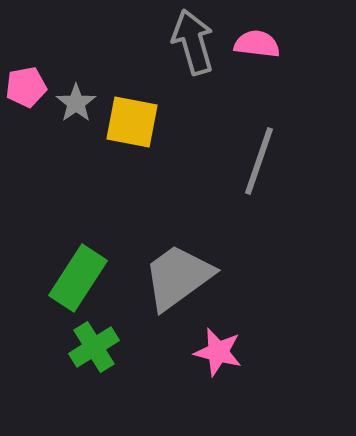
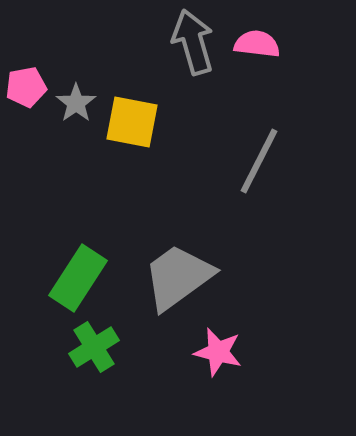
gray line: rotated 8 degrees clockwise
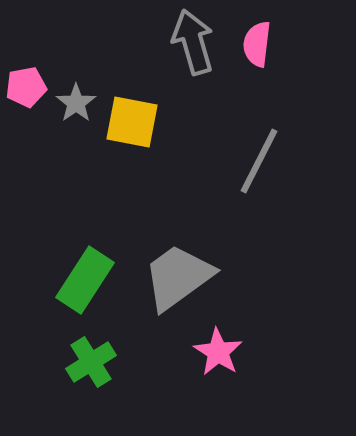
pink semicircle: rotated 90 degrees counterclockwise
green rectangle: moved 7 px right, 2 px down
green cross: moved 3 px left, 15 px down
pink star: rotated 18 degrees clockwise
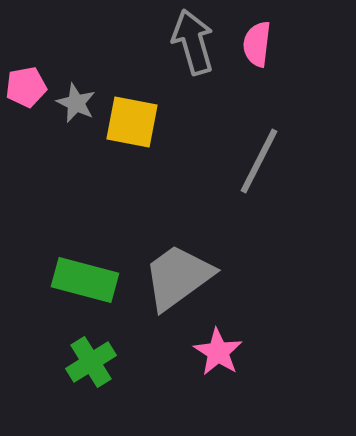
gray star: rotated 12 degrees counterclockwise
green rectangle: rotated 72 degrees clockwise
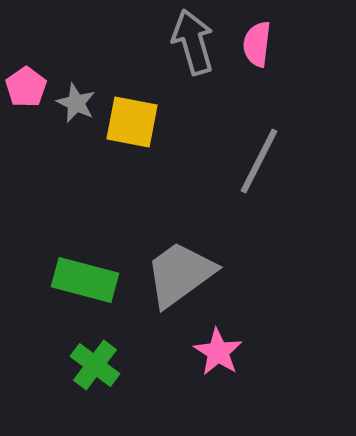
pink pentagon: rotated 24 degrees counterclockwise
gray trapezoid: moved 2 px right, 3 px up
green cross: moved 4 px right, 3 px down; rotated 21 degrees counterclockwise
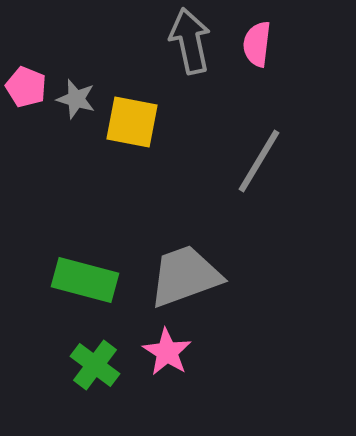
gray arrow: moved 3 px left, 1 px up; rotated 4 degrees clockwise
pink pentagon: rotated 15 degrees counterclockwise
gray star: moved 4 px up; rotated 9 degrees counterclockwise
gray line: rotated 4 degrees clockwise
gray trapezoid: moved 5 px right, 2 px down; rotated 16 degrees clockwise
pink star: moved 51 px left
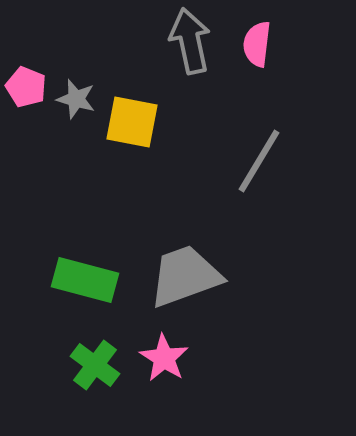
pink star: moved 3 px left, 6 px down
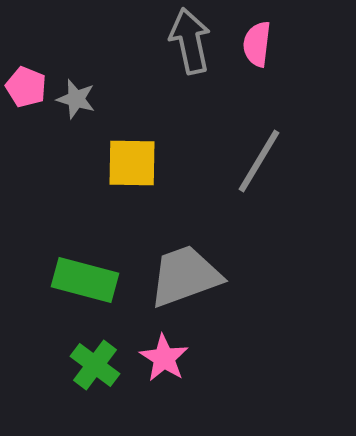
yellow square: moved 41 px down; rotated 10 degrees counterclockwise
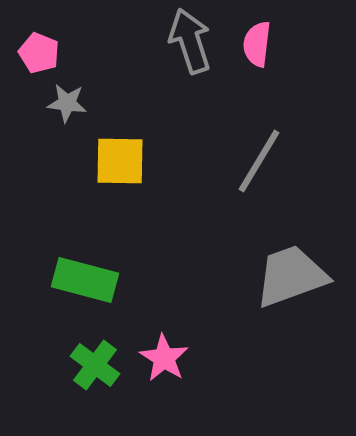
gray arrow: rotated 6 degrees counterclockwise
pink pentagon: moved 13 px right, 34 px up
gray star: moved 9 px left, 4 px down; rotated 9 degrees counterclockwise
yellow square: moved 12 px left, 2 px up
gray trapezoid: moved 106 px right
